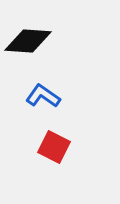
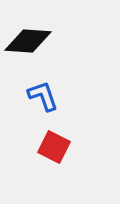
blue L-shape: rotated 36 degrees clockwise
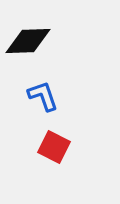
black diamond: rotated 6 degrees counterclockwise
